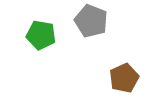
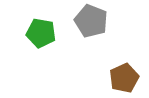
green pentagon: moved 2 px up
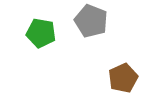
brown pentagon: moved 1 px left
